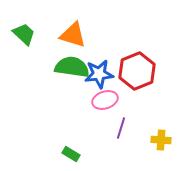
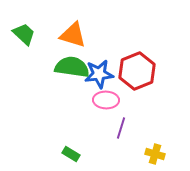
pink ellipse: moved 1 px right; rotated 20 degrees clockwise
yellow cross: moved 6 px left, 14 px down; rotated 12 degrees clockwise
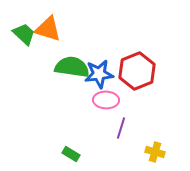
orange triangle: moved 25 px left, 6 px up
yellow cross: moved 2 px up
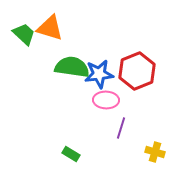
orange triangle: moved 2 px right, 1 px up
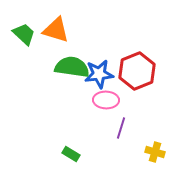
orange triangle: moved 6 px right, 2 px down
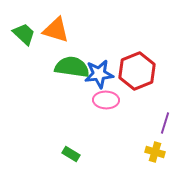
purple line: moved 44 px right, 5 px up
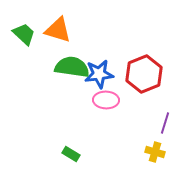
orange triangle: moved 2 px right
red hexagon: moved 7 px right, 3 px down
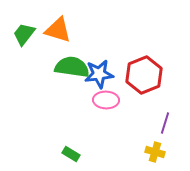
green trapezoid: rotated 95 degrees counterclockwise
red hexagon: moved 1 px down
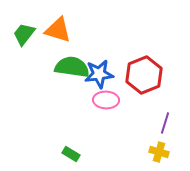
yellow cross: moved 4 px right
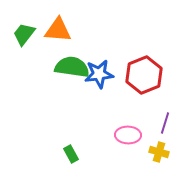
orange triangle: rotated 12 degrees counterclockwise
pink ellipse: moved 22 px right, 35 px down
green rectangle: rotated 30 degrees clockwise
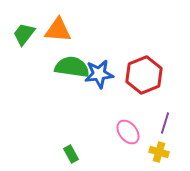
pink ellipse: moved 3 px up; rotated 50 degrees clockwise
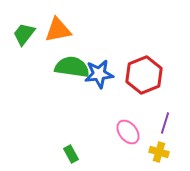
orange triangle: rotated 16 degrees counterclockwise
